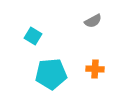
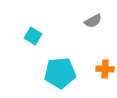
orange cross: moved 10 px right
cyan pentagon: moved 9 px right, 1 px up
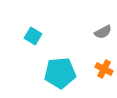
gray semicircle: moved 10 px right, 11 px down
orange cross: moved 1 px left; rotated 24 degrees clockwise
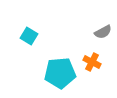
cyan square: moved 4 px left
orange cross: moved 12 px left, 7 px up
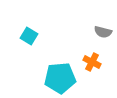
gray semicircle: rotated 42 degrees clockwise
cyan pentagon: moved 5 px down
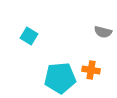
orange cross: moved 1 px left, 8 px down; rotated 18 degrees counterclockwise
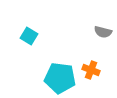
orange cross: rotated 12 degrees clockwise
cyan pentagon: rotated 12 degrees clockwise
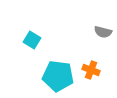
cyan square: moved 3 px right, 4 px down
cyan pentagon: moved 2 px left, 2 px up
